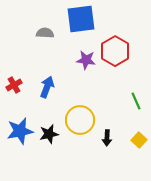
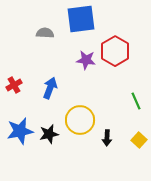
blue arrow: moved 3 px right, 1 px down
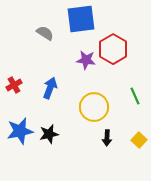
gray semicircle: rotated 30 degrees clockwise
red hexagon: moved 2 px left, 2 px up
green line: moved 1 px left, 5 px up
yellow circle: moved 14 px right, 13 px up
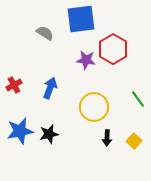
green line: moved 3 px right, 3 px down; rotated 12 degrees counterclockwise
yellow square: moved 5 px left, 1 px down
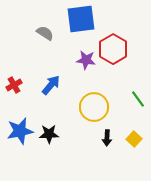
blue arrow: moved 1 px right, 3 px up; rotated 20 degrees clockwise
black star: rotated 12 degrees clockwise
yellow square: moved 2 px up
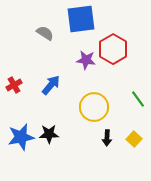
blue star: moved 1 px right, 6 px down
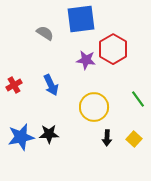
blue arrow: rotated 115 degrees clockwise
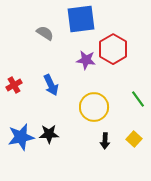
black arrow: moved 2 px left, 3 px down
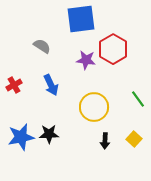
gray semicircle: moved 3 px left, 13 px down
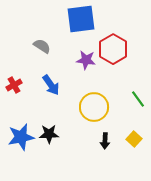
blue arrow: rotated 10 degrees counterclockwise
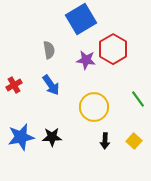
blue square: rotated 24 degrees counterclockwise
gray semicircle: moved 7 px right, 4 px down; rotated 48 degrees clockwise
black star: moved 3 px right, 3 px down
yellow square: moved 2 px down
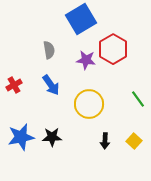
yellow circle: moved 5 px left, 3 px up
